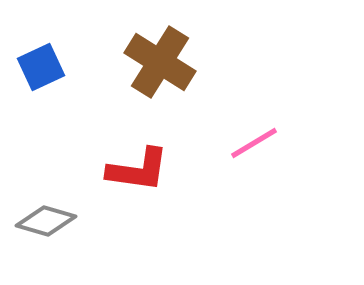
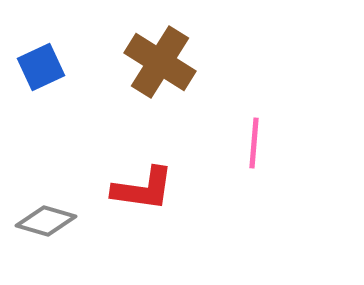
pink line: rotated 54 degrees counterclockwise
red L-shape: moved 5 px right, 19 px down
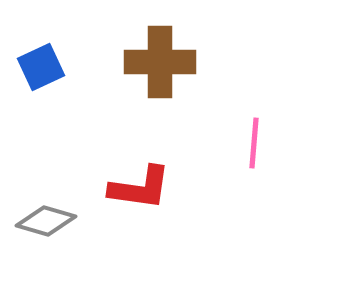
brown cross: rotated 32 degrees counterclockwise
red L-shape: moved 3 px left, 1 px up
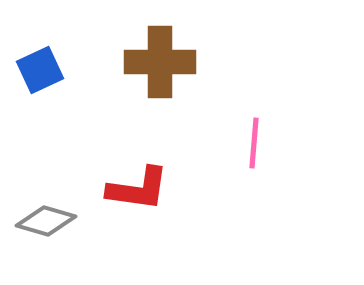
blue square: moved 1 px left, 3 px down
red L-shape: moved 2 px left, 1 px down
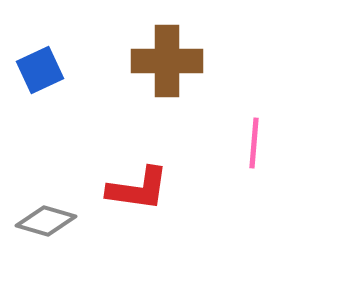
brown cross: moved 7 px right, 1 px up
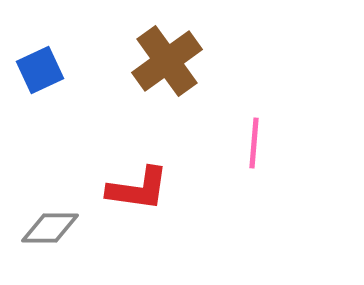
brown cross: rotated 36 degrees counterclockwise
gray diamond: moved 4 px right, 7 px down; rotated 16 degrees counterclockwise
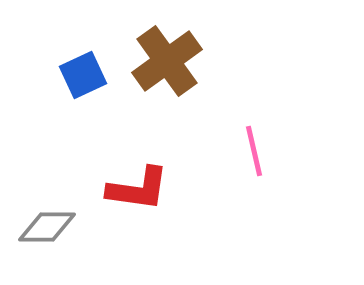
blue square: moved 43 px right, 5 px down
pink line: moved 8 px down; rotated 18 degrees counterclockwise
gray diamond: moved 3 px left, 1 px up
